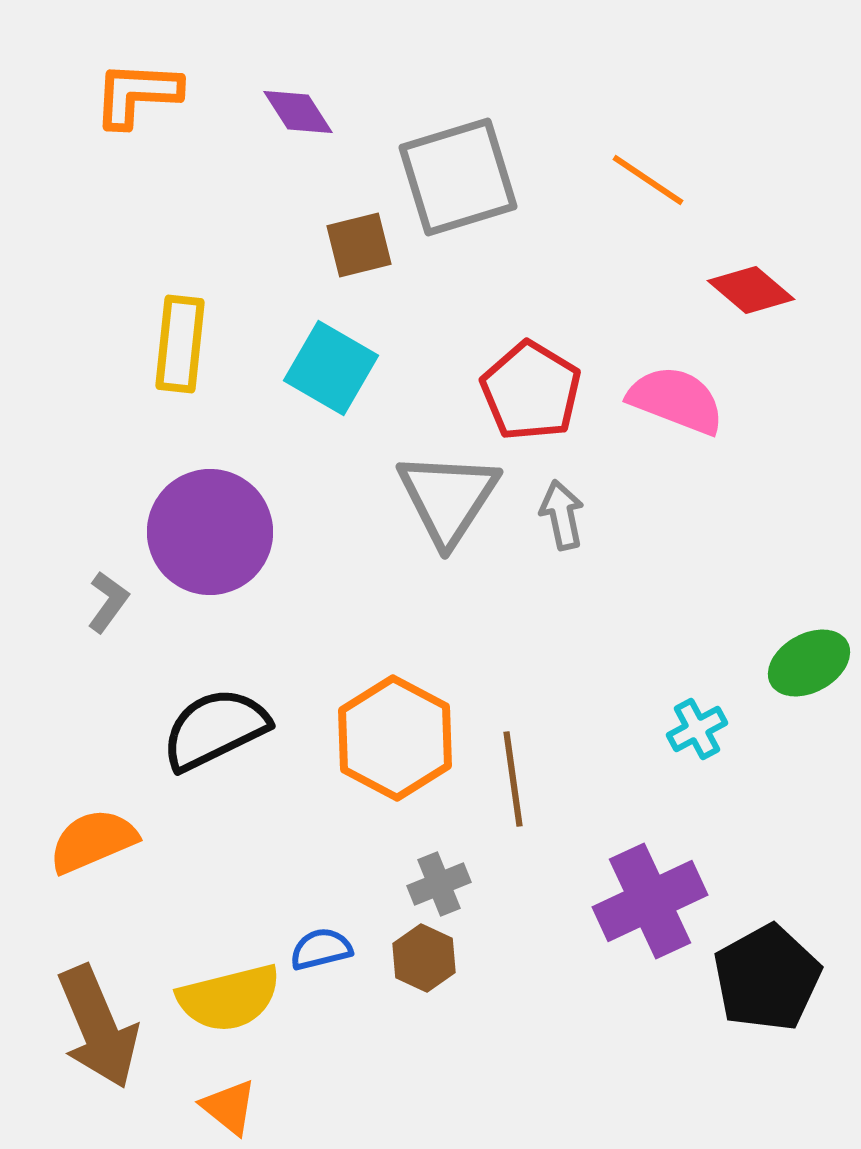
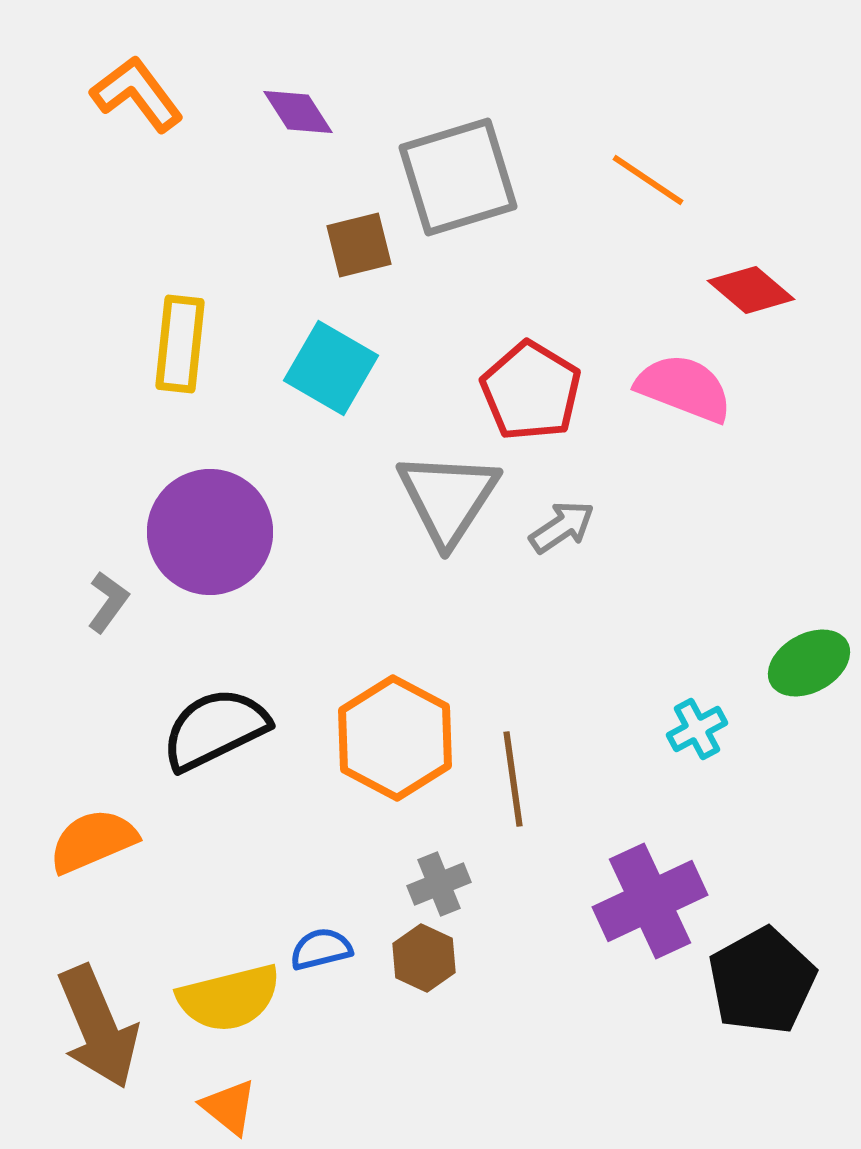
orange L-shape: rotated 50 degrees clockwise
pink semicircle: moved 8 px right, 12 px up
gray arrow: moved 12 px down; rotated 68 degrees clockwise
black pentagon: moved 5 px left, 3 px down
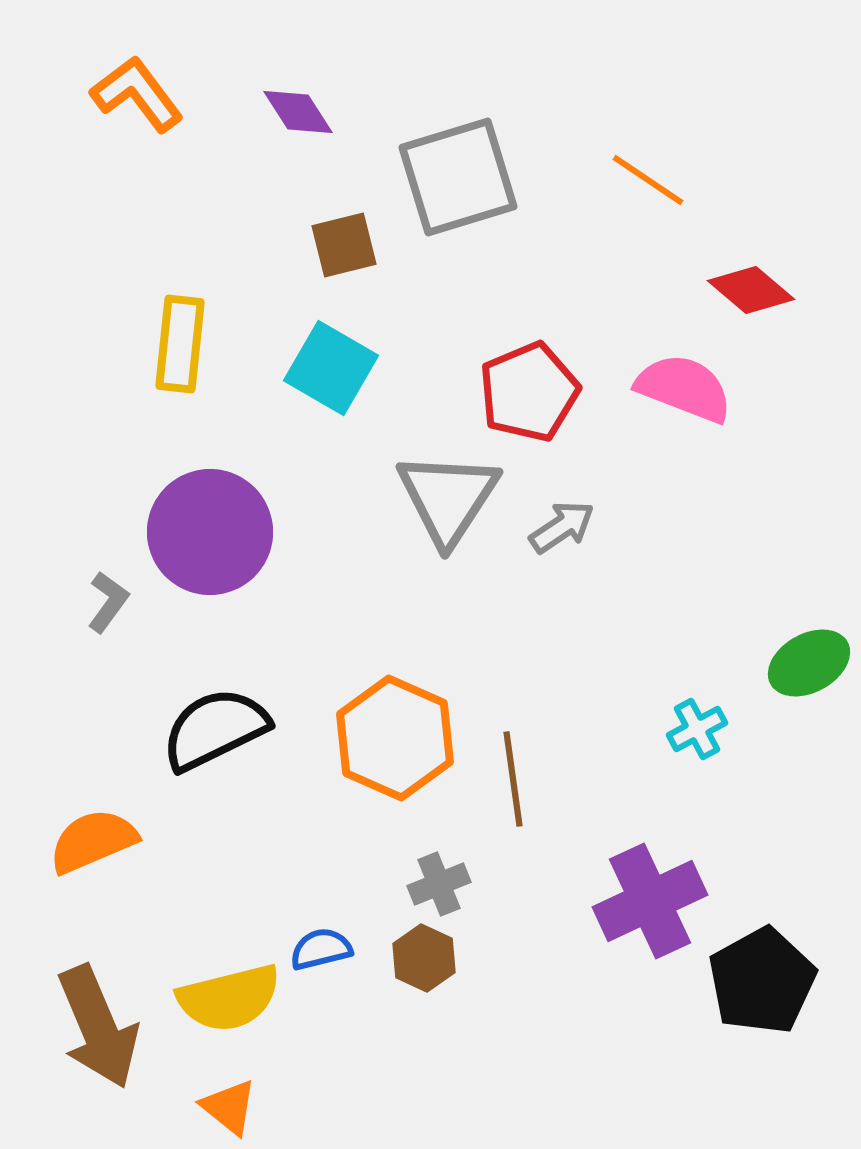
brown square: moved 15 px left
red pentagon: moved 2 px left, 1 px down; rotated 18 degrees clockwise
orange hexagon: rotated 4 degrees counterclockwise
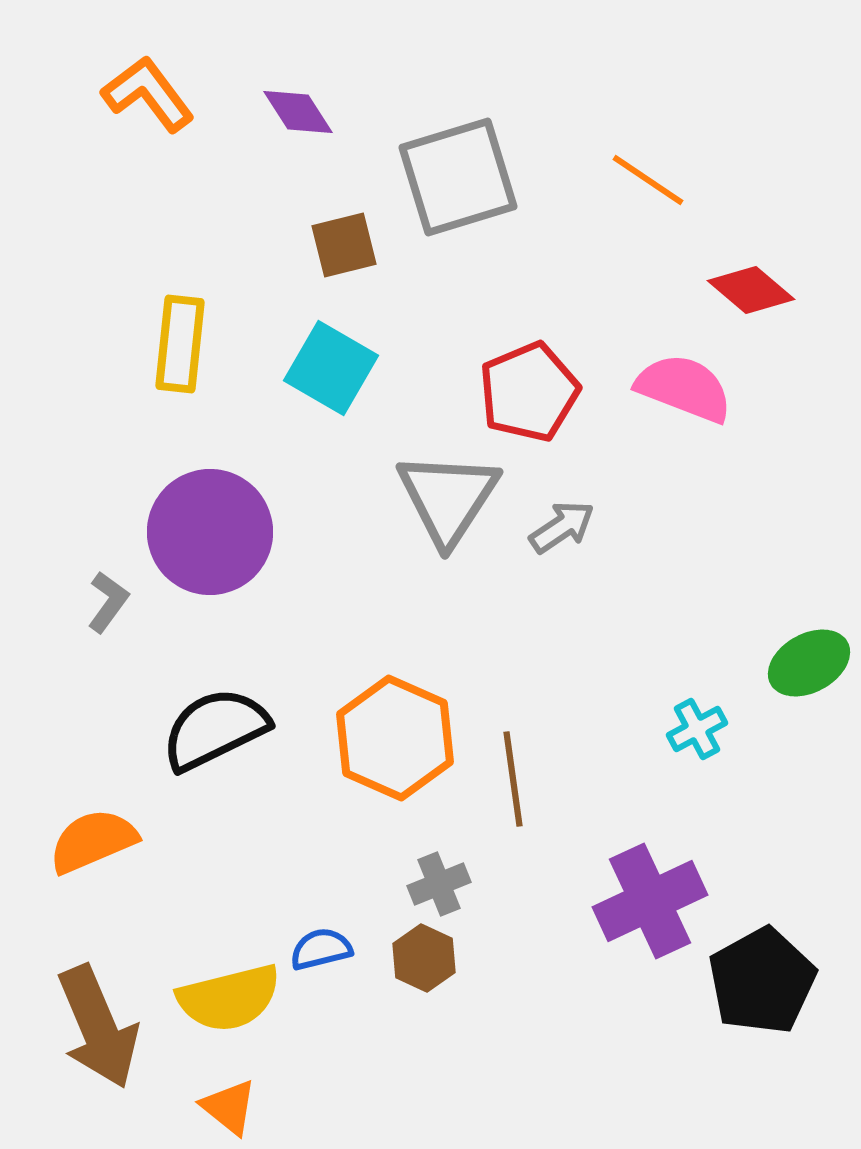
orange L-shape: moved 11 px right
